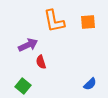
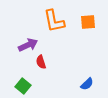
blue semicircle: moved 3 px left
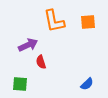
green square: moved 3 px left, 2 px up; rotated 35 degrees counterclockwise
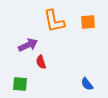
blue semicircle: rotated 96 degrees clockwise
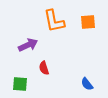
red semicircle: moved 3 px right, 6 px down
